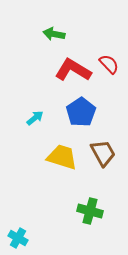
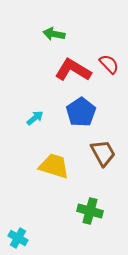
yellow trapezoid: moved 8 px left, 9 px down
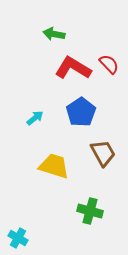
red L-shape: moved 2 px up
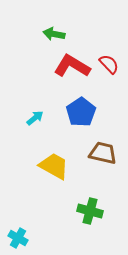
red L-shape: moved 1 px left, 2 px up
brown trapezoid: rotated 48 degrees counterclockwise
yellow trapezoid: rotated 12 degrees clockwise
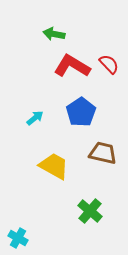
green cross: rotated 25 degrees clockwise
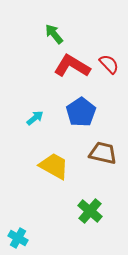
green arrow: rotated 40 degrees clockwise
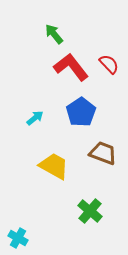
red L-shape: moved 1 px left, 1 px down; rotated 21 degrees clockwise
brown trapezoid: rotated 8 degrees clockwise
